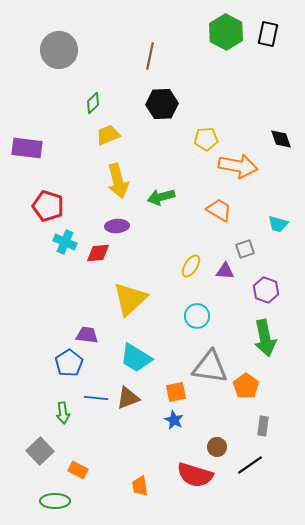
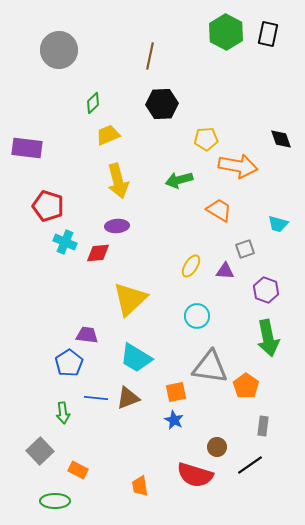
green arrow at (161, 197): moved 18 px right, 17 px up
green arrow at (265, 338): moved 3 px right
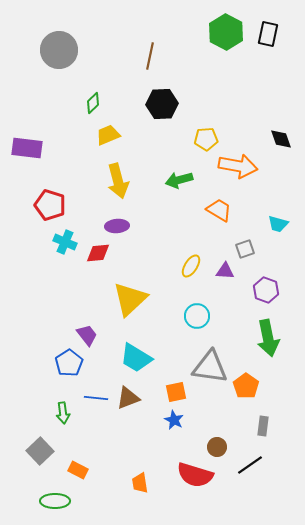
red pentagon at (48, 206): moved 2 px right, 1 px up
purple trapezoid at (87, 335): rotated 45 degrees clockwise
orange trapezoid at (140, 486): moved 3 px up
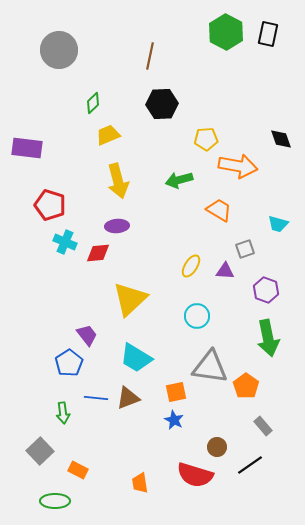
gray rectangle at (263, 426): rotated 48 degrees counterclockwise
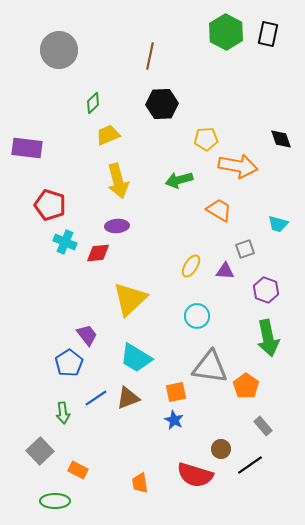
blue line at (96, 398): rotated 40 degrees counterclockwise
brown circle at (217, 447): moved 4 px right, 2 px down
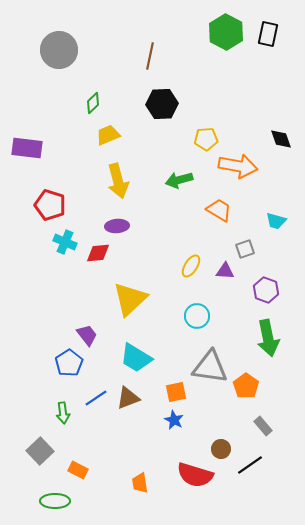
cyan trapezoid at (278, 224): moved 2 px left, 3 px up
